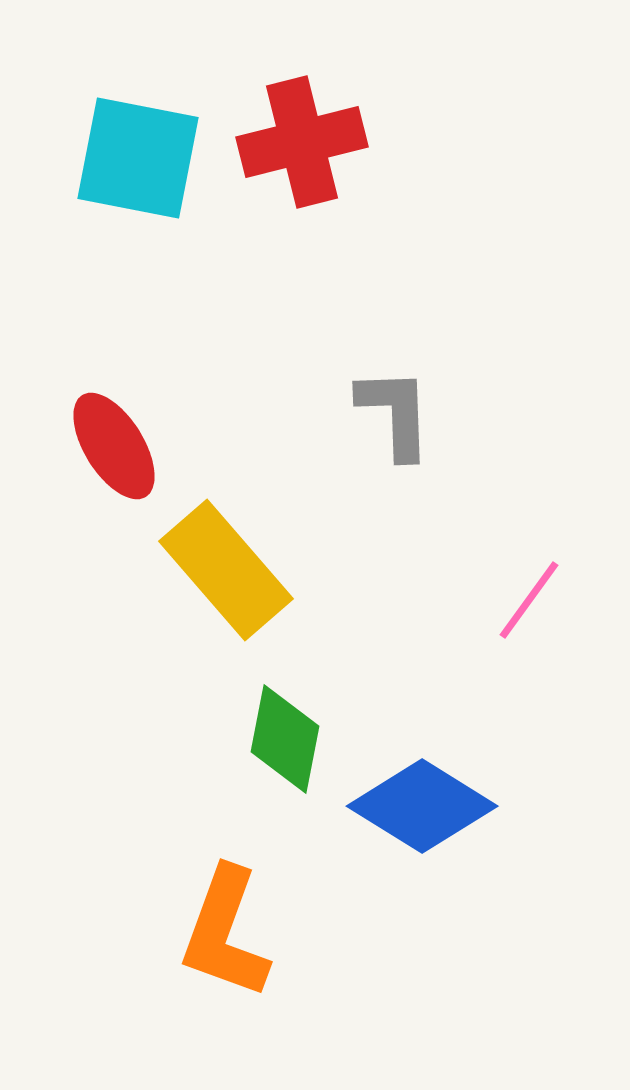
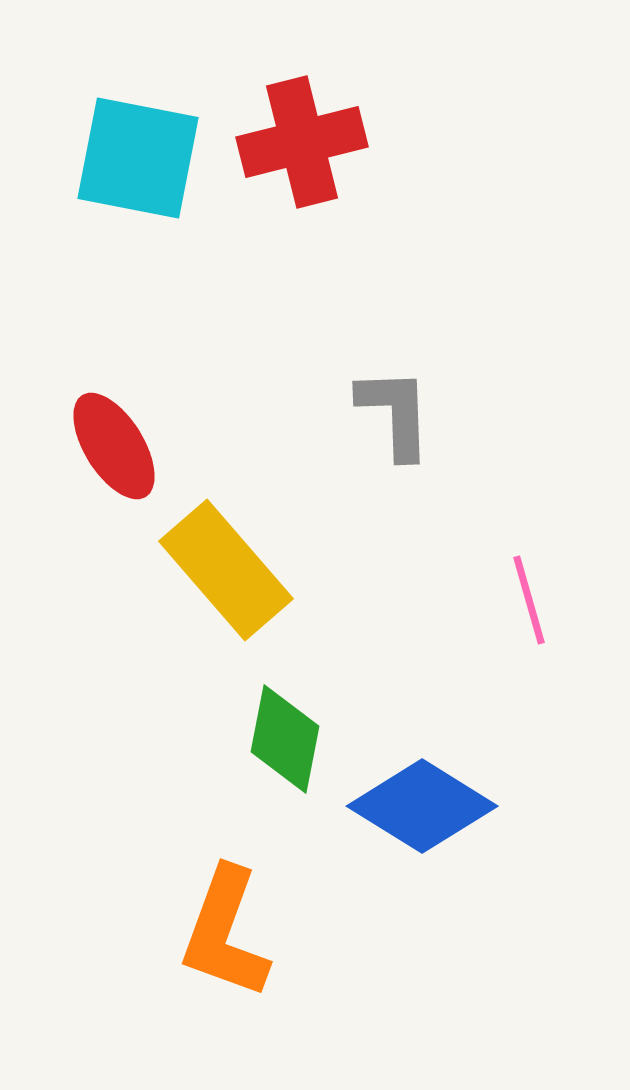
pink line: rotated 52 degrees counterclockwise
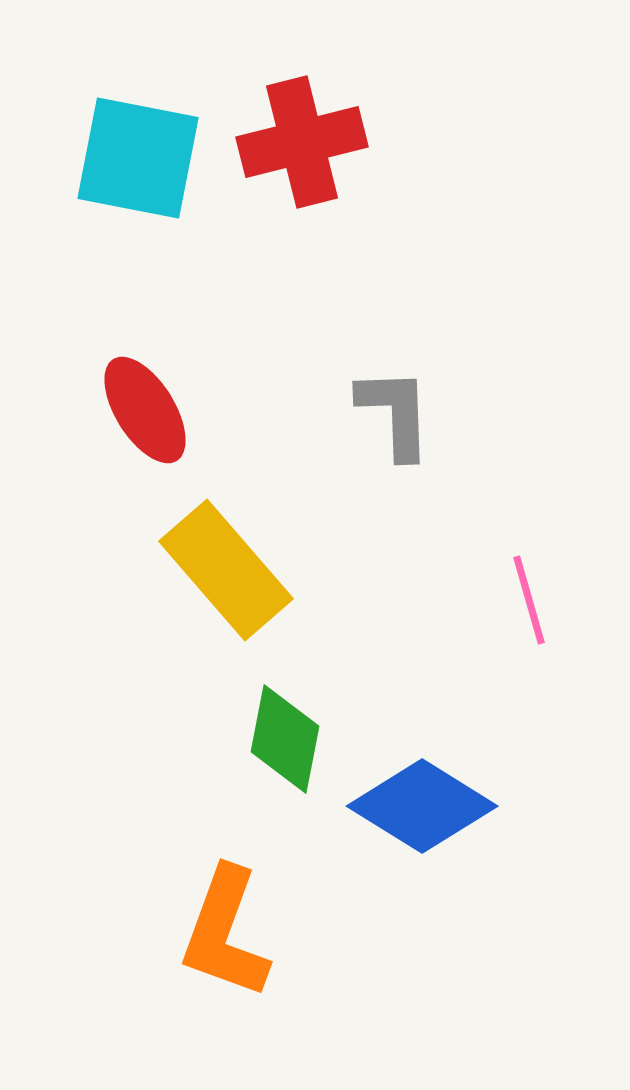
red ellipse: moved 31 px right, 36 px up
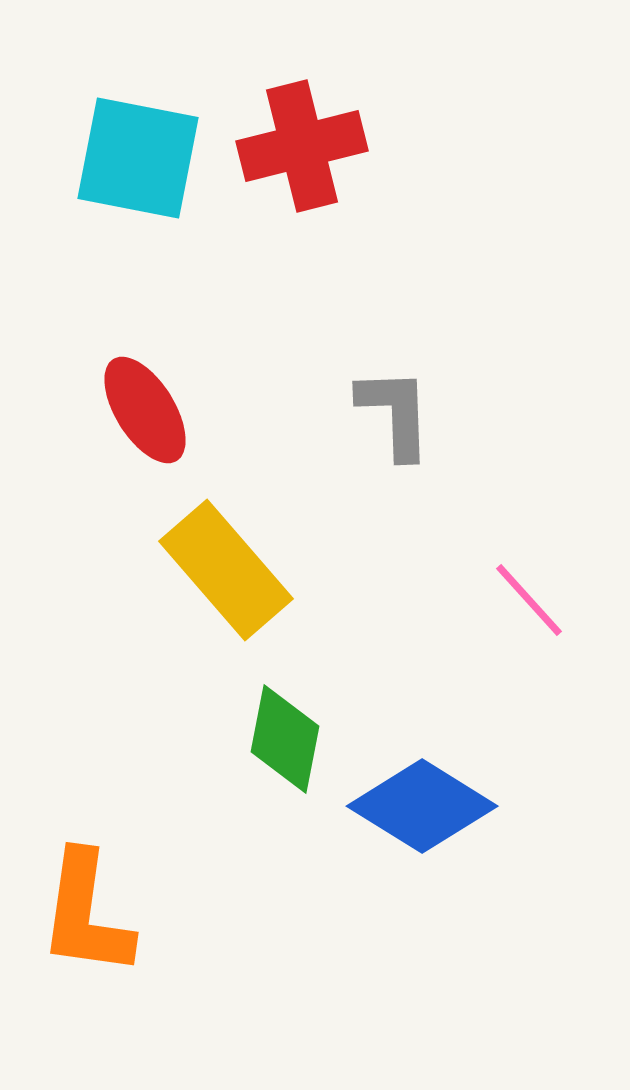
red cross: moved 4 px down
pink line: rotated 26 degrees counterclockwise
orange L-shape: moved 139 px left, 19 px up; rotated 12 degrees counterclockwise
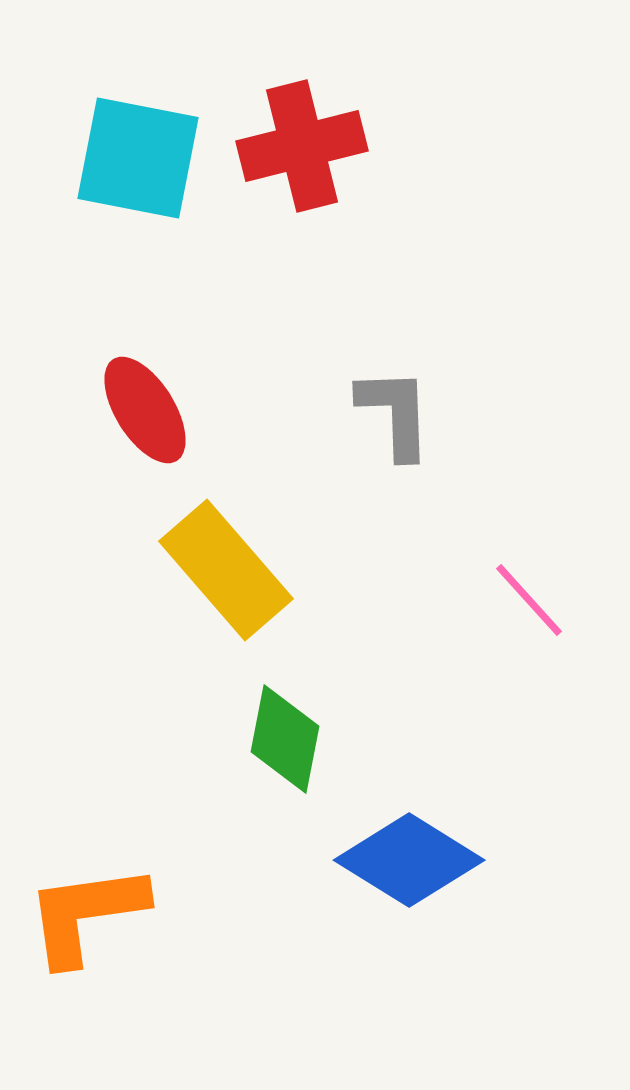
blue diamond: moved 13 px left, 54 px down
orange L-shape: rotated 74 degrees clockwise
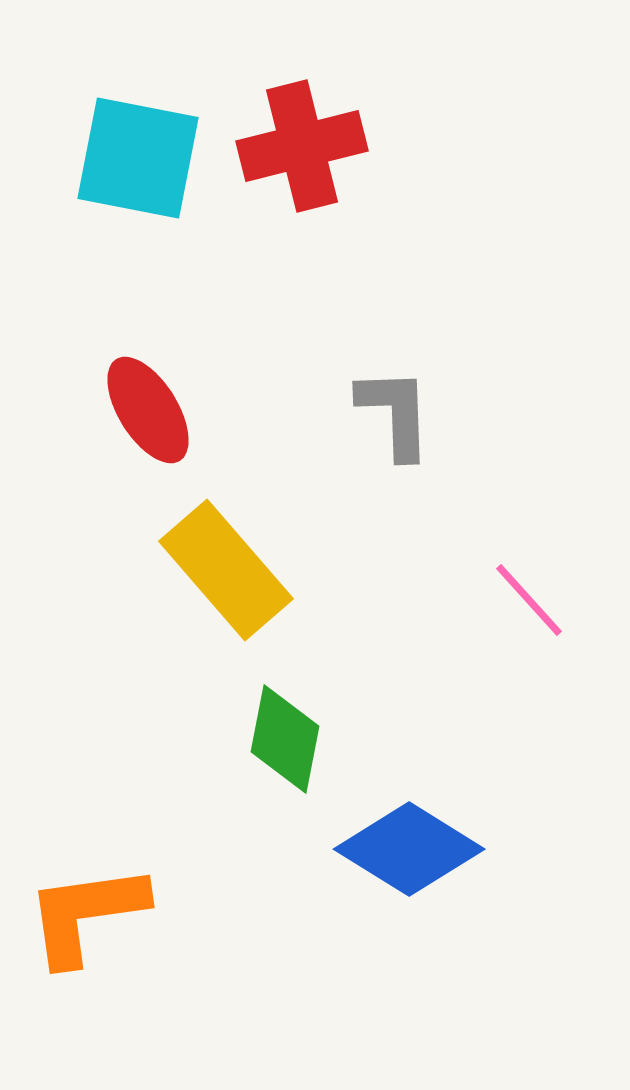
red ellipse: moved 3 px right
blue diamond: moved 11 px up
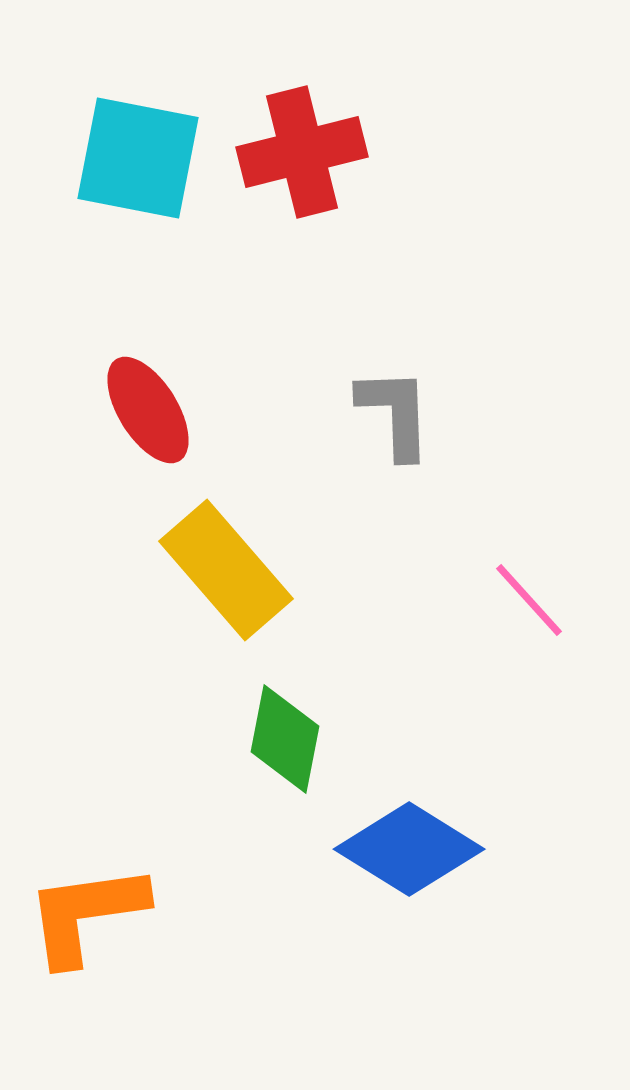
red cross: moved 6 px down
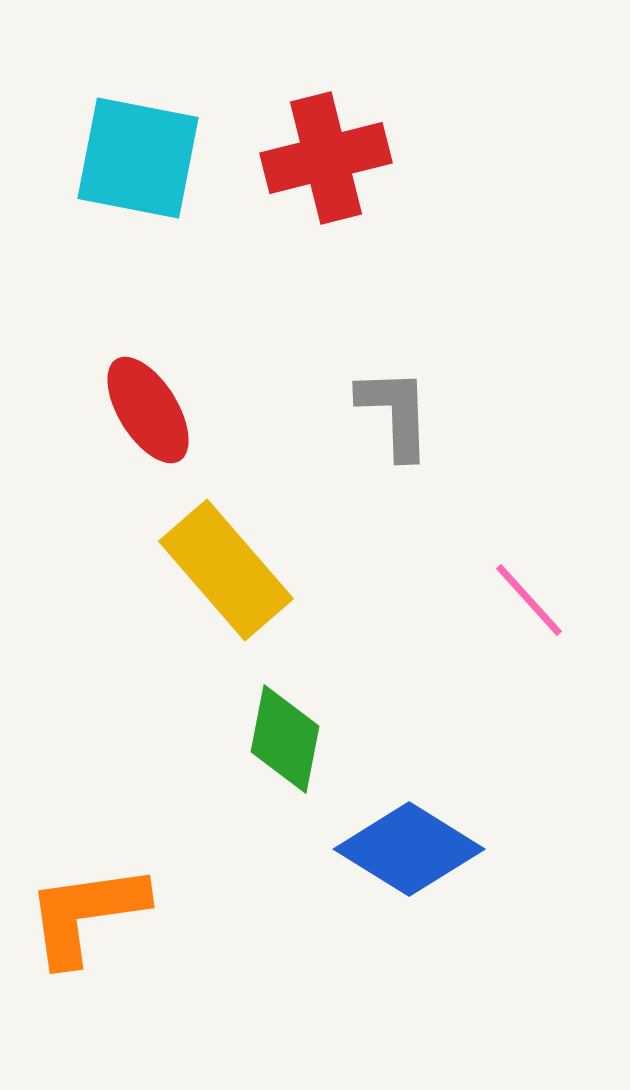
red cross: moved 24 px right, 6 px down
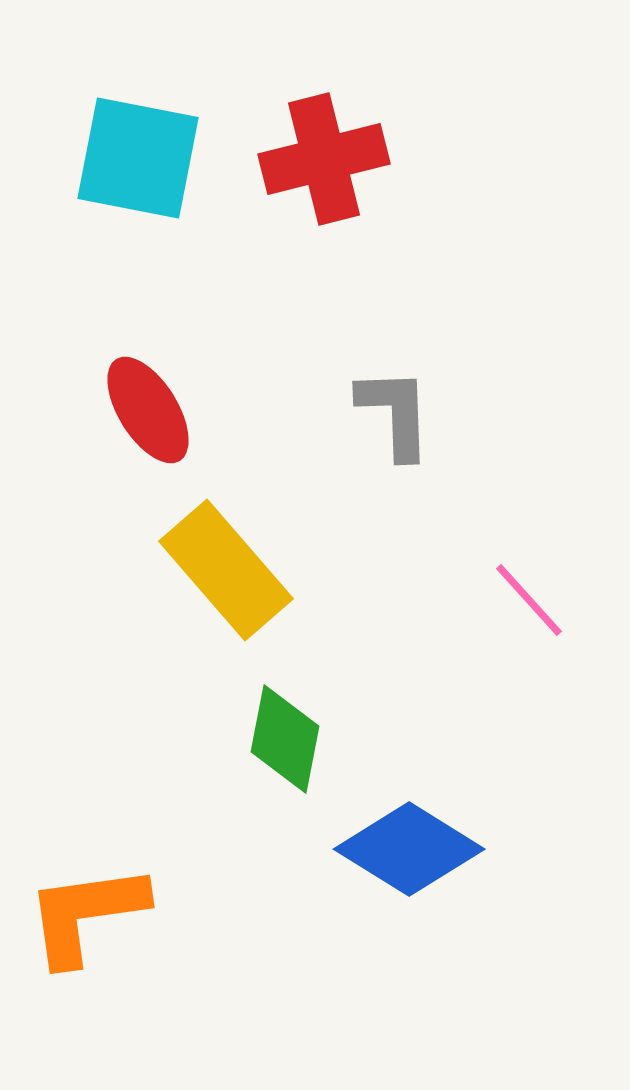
red cross: moved 2 px left, 1 px down
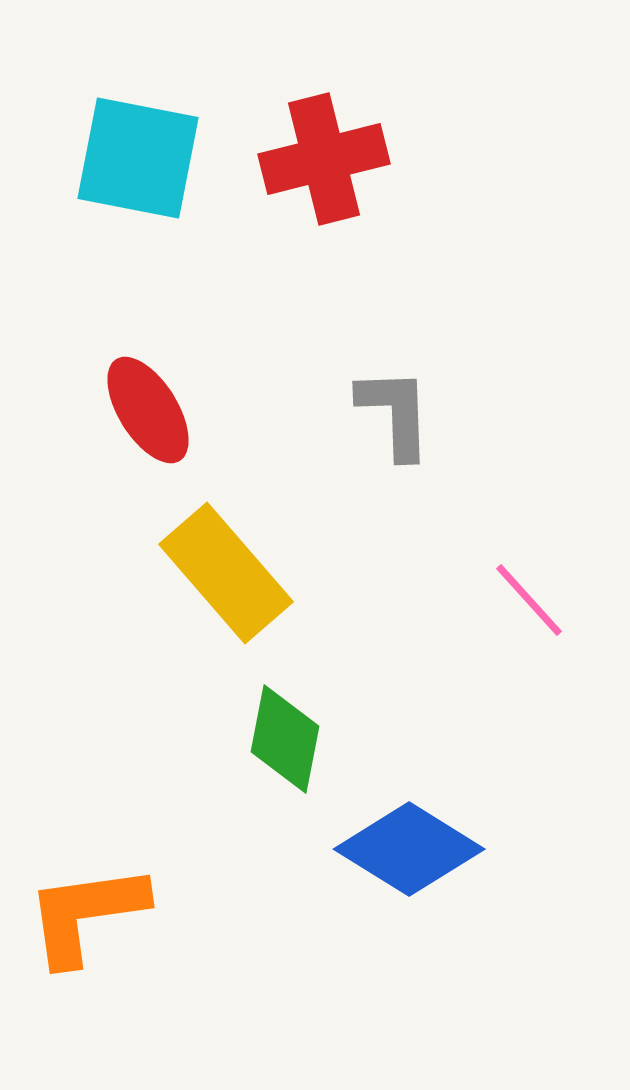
yellow rectangle: moved 3 px down
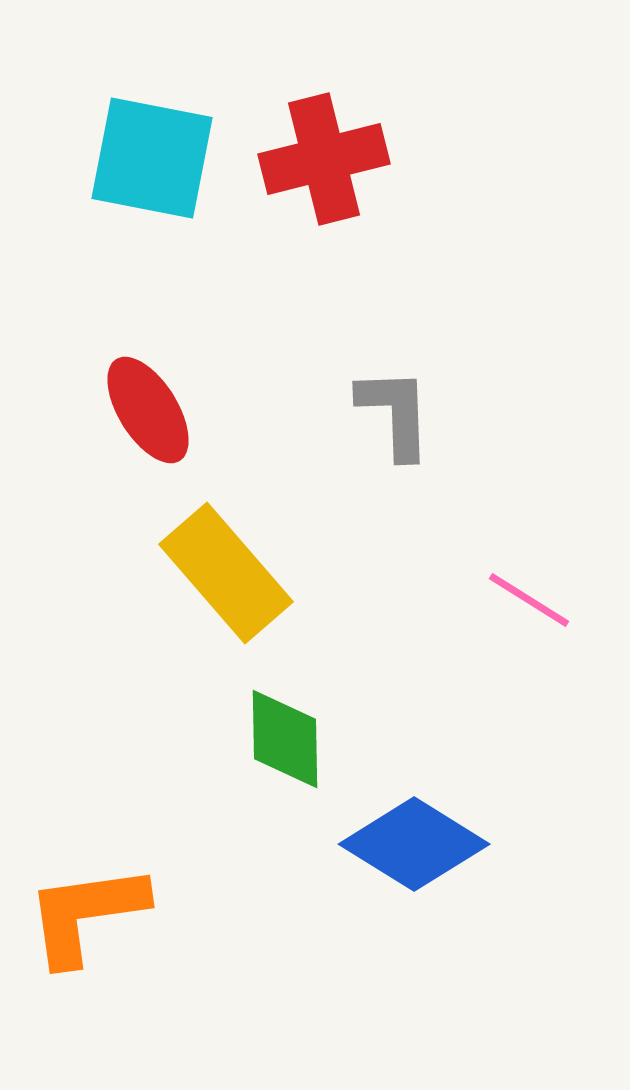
cyan square: moved 14 px right
pink line: rotated 16 degrees counterclockwise
green diamond: rotated 12 degrees counterclockwise
blue diamond: moved 5 px right, 5 px up
